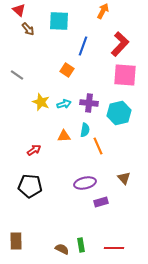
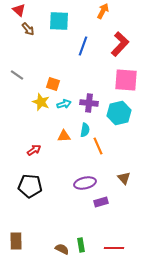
orange square: moved 14 px left, 14 px down; rotated 16 degrees counterclockwise
pink square: moved 1 px right, 5 px down
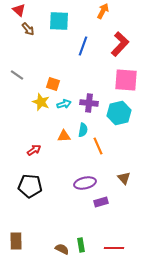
cyan semicircle: moved 2 px left
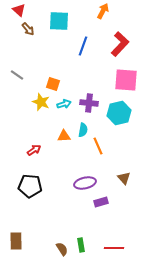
brown semicircle: rotated 32 degrees clockwise
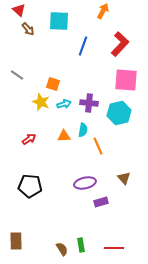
red arrow: moved 5 px left, 11 px up
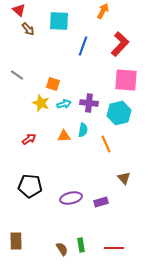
yellow star: moved 1 px down
orange line: moved 8 px right, 2 px up
purple ellipse: moved 14 px left, 15 px down
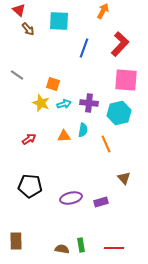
blue line: moved 1 px right, 2 px down
brown semicircle: rotated 48 degrees counterclockwise
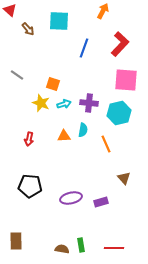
red triangle: moved 9 px left
red arrow: rotated 136 degrees clockwise
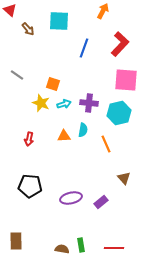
purple rectangle: rotated 24 degrees counterclockwise
